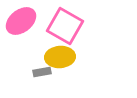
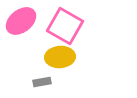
gray rectangle: moved 10 px down
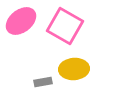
yellow ellipse: moved 14 px right, 12 px down
gray rectangle: moved 1 px right
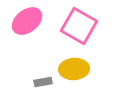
pink ellipse: moved 6 px right
pink square: moved 14 px right
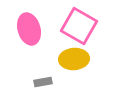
pink ellipse: moved 2 px right, 8 px down; rotated 68 degrees counterclockwise
yellow ellipse: moved 10 px up
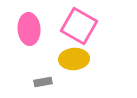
pink ellipse: rotated 12 degrees clockwise
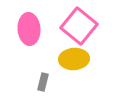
pink square: rotated 9 degrees clockwise
gray rectangle: rotated 66 degrees counterclockwise
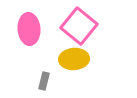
gray rectangle: moved 1 px right, 1 px up
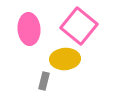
yellow ellipse: moved 9 px left
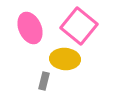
pink ellipse: moved 1 px right, 1 px up; rotated 20 degrees counterclockwise
yellow ellipse: rotated 8 degrees clockwise
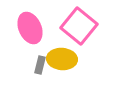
yellow ellipse: moved 3 px left
gray rectangle: moved 4 px left, 16 px up
